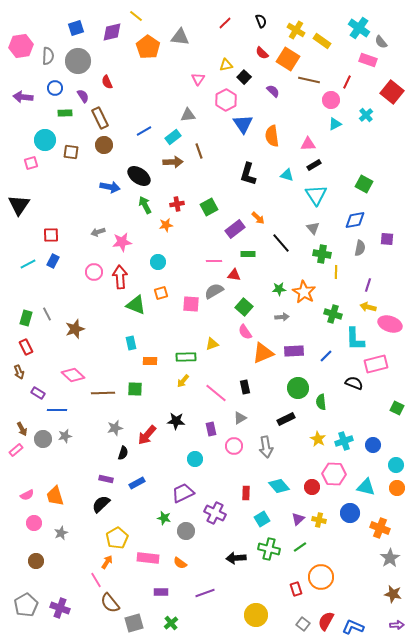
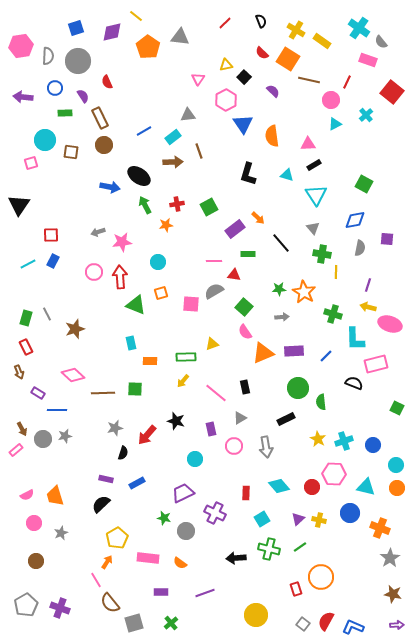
black star at (176, 421): rotated 12 degrees clockwise
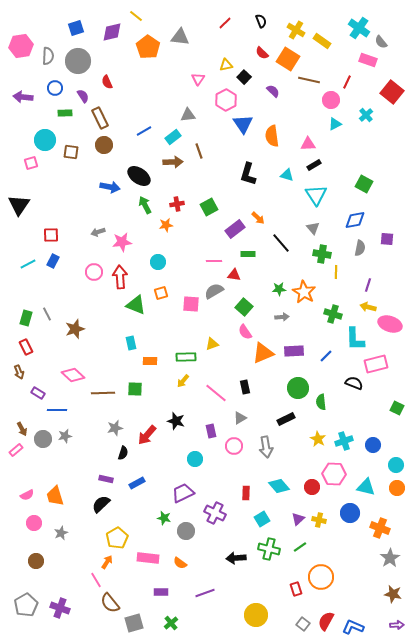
purple rectangle at (211, 429): moved 2 px down
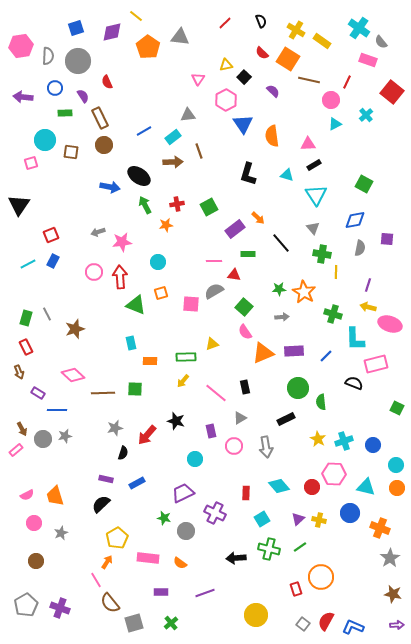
red square at (51, 235): rotated 21 degrees counterclockwise
